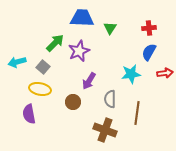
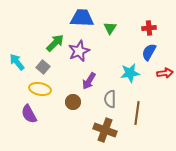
cyan arrow: rotated 66 degrees clockwise
cyan star: moved 1 px left, 1 px up
purple semicircle: rotated 18 degrees counterclockwise
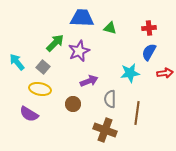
green triangle: rotated 48 degrees counterclockwise
purple arrow: rotated 144 degrees counterclockwise
brown circle: moved 2 px down
purple semicircle: rotated 30 degrees counterclockwise
